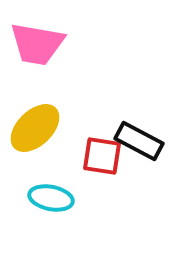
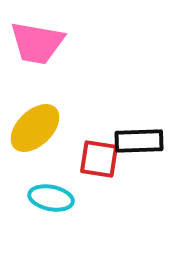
pink trapezoid: moved 1 px up
black rectangle: rotated 30 degrees counterclockwise
red square: moved 3 px left, 3 px down
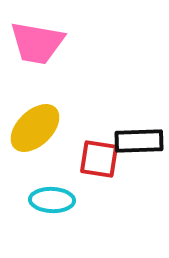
cyan ellipse: moved 1 px right, 2 px down; rotated 9 degrees counterclockwise
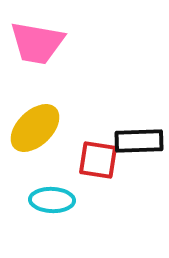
red square: moved 1 px left, 1 px down
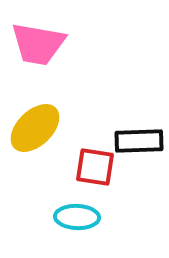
pink trapezoid: moved 1 px right, 1 px down
red square: moved 3 px left, 7 px down
cyan ellipse: moved 25 px right, 17 px down
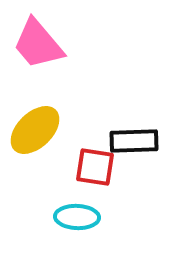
pink trapezoid: rotated 40 degrees clockwise
yellow ellipse: moved 2 px down
black rectangle: moved 5 px left
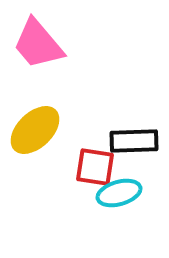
cyan ellipse: moved 42 px right, 24 px up; rotated 18 degrees counterclockwise
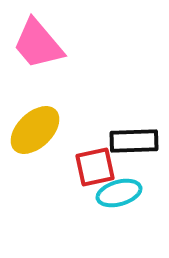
red square: rotated 21 degrees counterclockwise
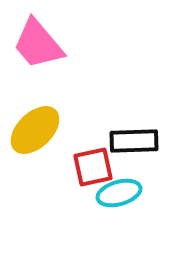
red square: moved 2 px left
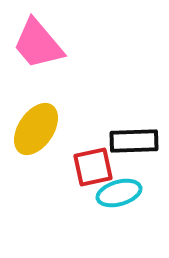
yellow ellipse: moved 1 px right, 1 px up; rotated 12 degrees counterclockwise
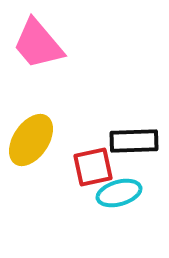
yellow ellipse: moved 5 px left, 11 px down
